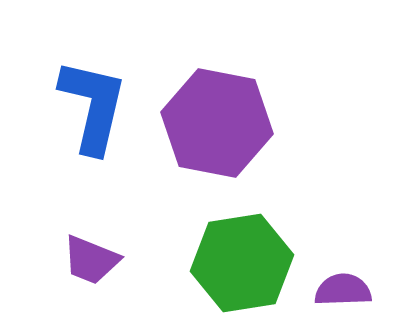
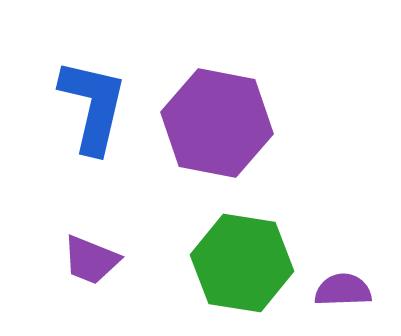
green hexagon: rotated 18 degrees clockwise
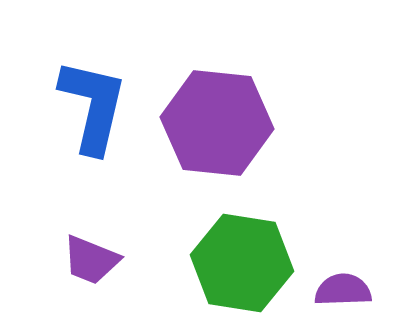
purple hexagon: rotated 5 degrees counterclockwise
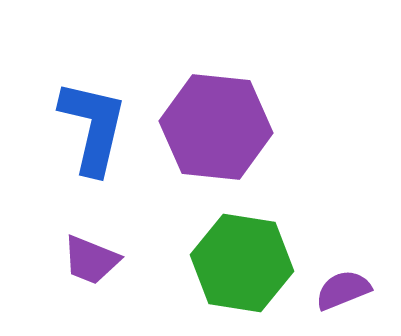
blue L-shape: moved 21 px down
purple hexagon: moved 1 px left, 4 px down
purple semicircle: rotated 20 degrees counterclockwise
